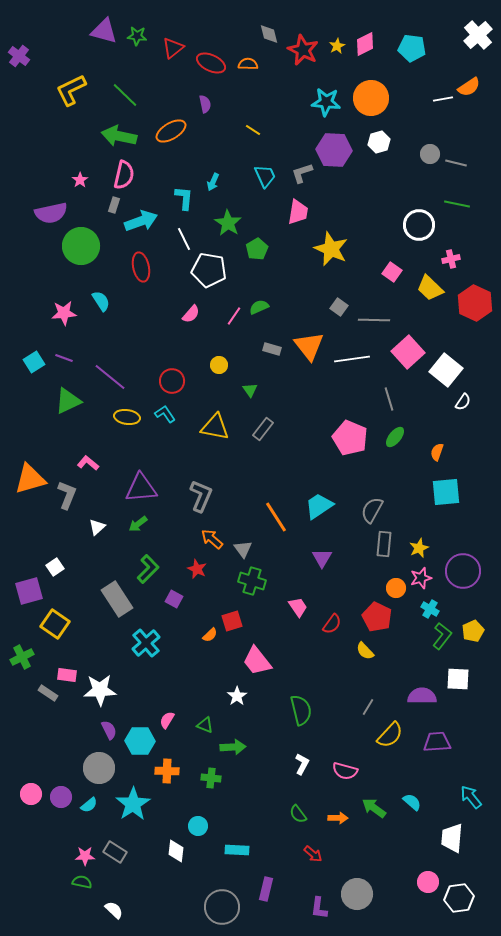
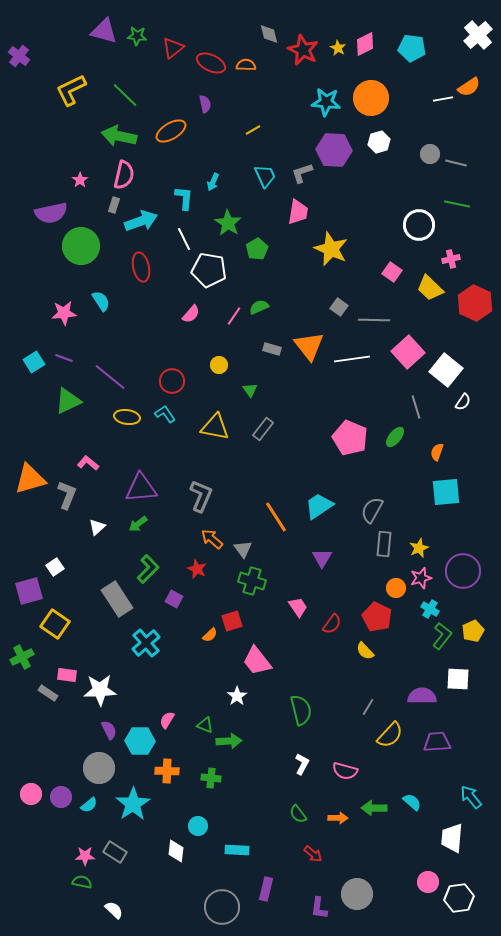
yellow star at (337, 46): moved 1 px right, 2 px down; rotated 14 degrees counterclockwise
orange semicircle at (248, 64): moved 2 px left, 1 px down
yellow line at (253, 130): rotated 63 degrees counterclockwise
gray line at (389, 399): moved 27 px right, 8 px down
green arrow at (233, 747): moved 4 px left, 6 px up
green arrow at (374, 808): rotated 35 degrees counterclockwise
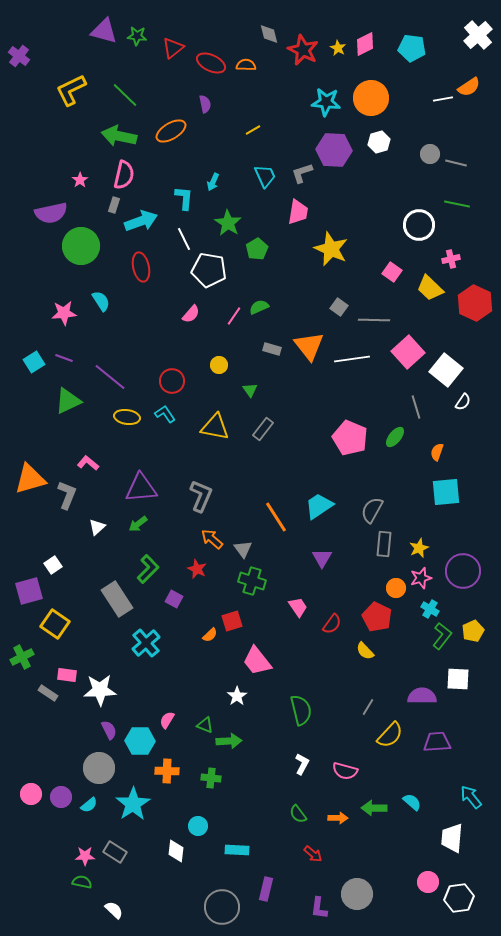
white square at (55, 567): moved 2 px left, 2 px up
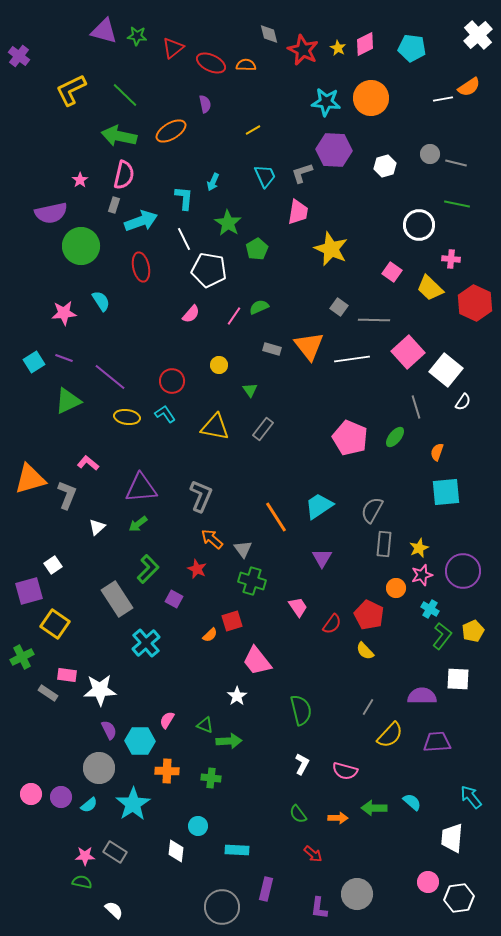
white hexagon at (379, 142): moved 6 px right, 24 px down
pink cross at (451, 259): rotated 18 degrees clockwise
pink star at (421, 578): moved 1 px right, 3 px up
red pentagon at (377, 617): moved 8 px left, 2 px up
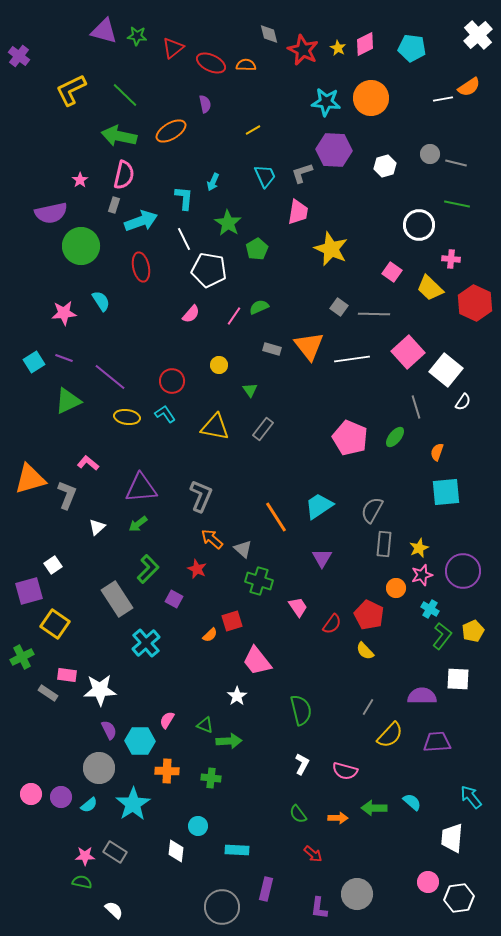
gray line at (374, 320): moved 6 px up
gray triangle at (243, 549): rotated 12 degrees counterclockwise
green cross at (252, 581): moved 7 px right
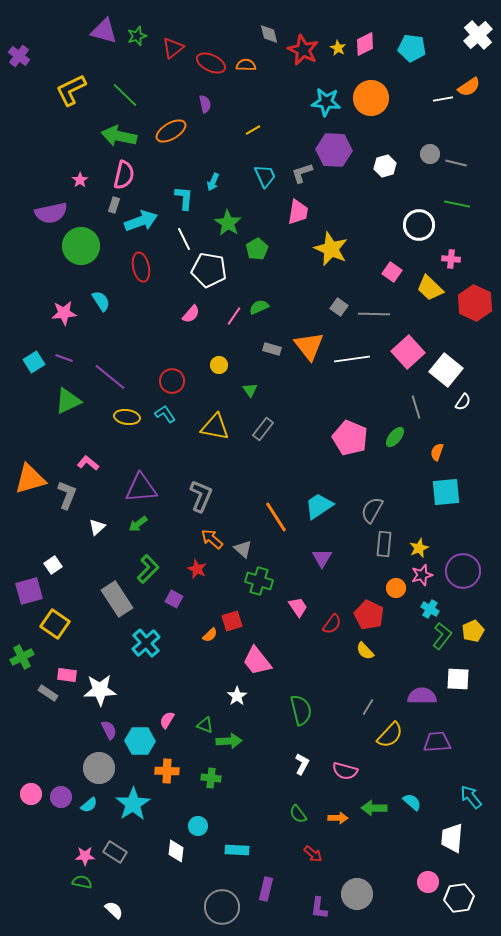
green star at (137, 36): rotated 24 degrees counterclockwise
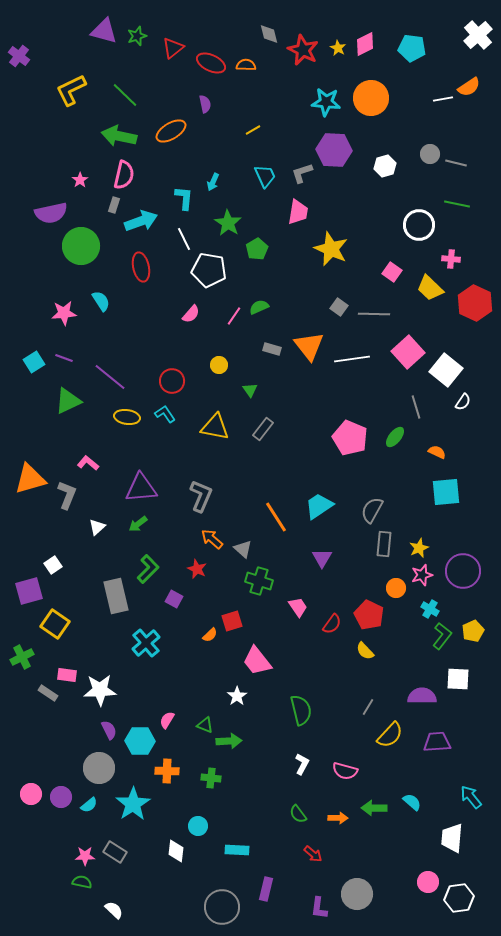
orange semicircle at (437, 452): rotated 96 degrees clockwise
gray rectangle at (117, 599): moved 1 px left, 3 px up; rotated 20 degrees clockwise
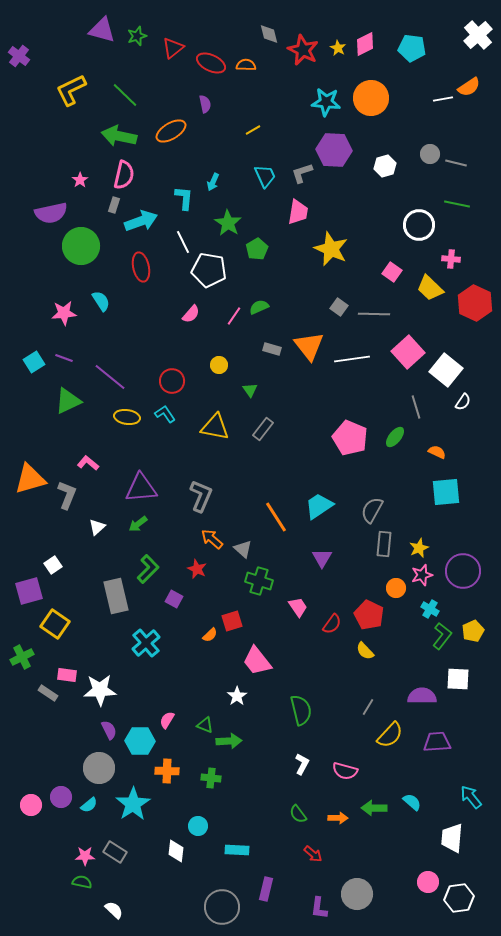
purple triangle at (104, 31): moved 2 px left, 1 px up
white line at (184, 239): moved 1 px left, 3 px down
pink circle at (31, 794): moved 11 px down
